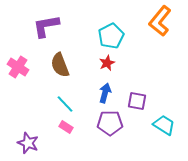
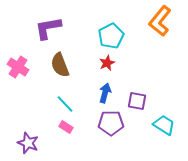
purple L-shape: moved 2 px right, 2 px down
purple pentagon: moved 1 px right
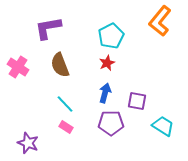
cyan trapezoid: moved 1 px left, 1 px down
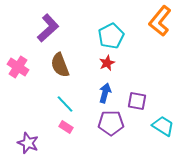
purple L-shape: rotated 148 degrees clockwise
